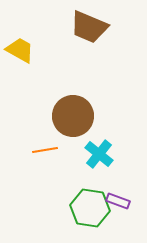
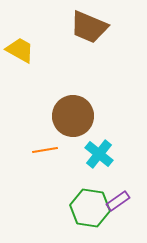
purple rectangle: rotated 55 degrees counterclockwise
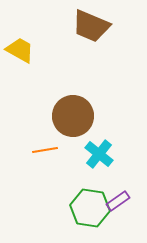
brown trapezoid: moved 2 px right, 1 px up
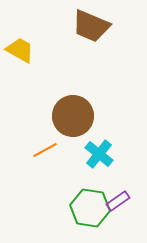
orange line: rotated 20 degrees counterclockwise
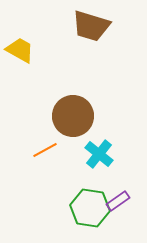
brown trapezoid: rotated 6 degrees counterclockwise
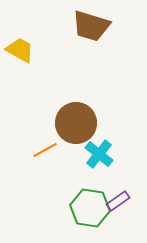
brown circle: moved 3 px right, 7 px down
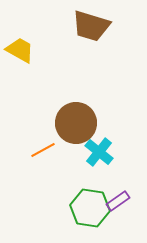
orange line: moved 2 px left
cyan cross: moved 2 px up
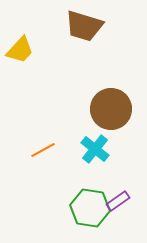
brown trapezoid: moved 7 px left
yellow trapezoid: rotated 104 degrees clockwise
brown circle: moved 35 px right, 14 px up
cyan cross: moved 4 px left, 3 px up
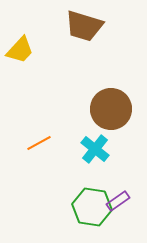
orange line: moved 4 px left, 7 px up
green hexagon: moved 2 px right, 1 px up
